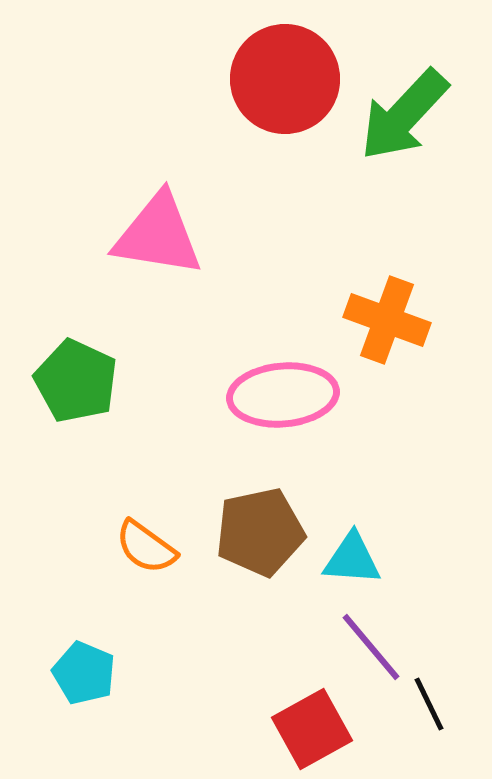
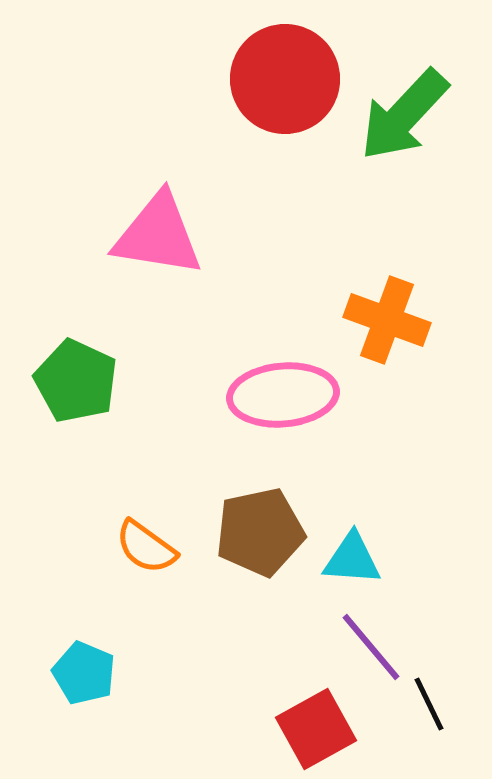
red square: moved 4 px right
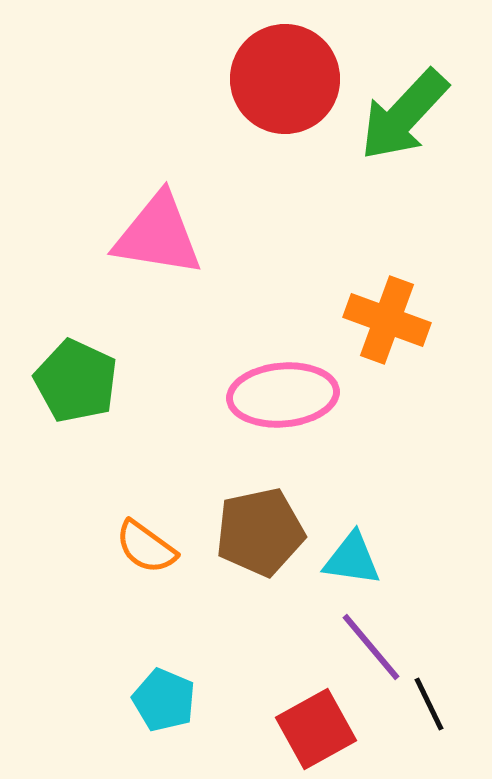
cyan triangle: rotated 4 degrees clockwise
cyan pentagon: moved 80 px right, 27 px down
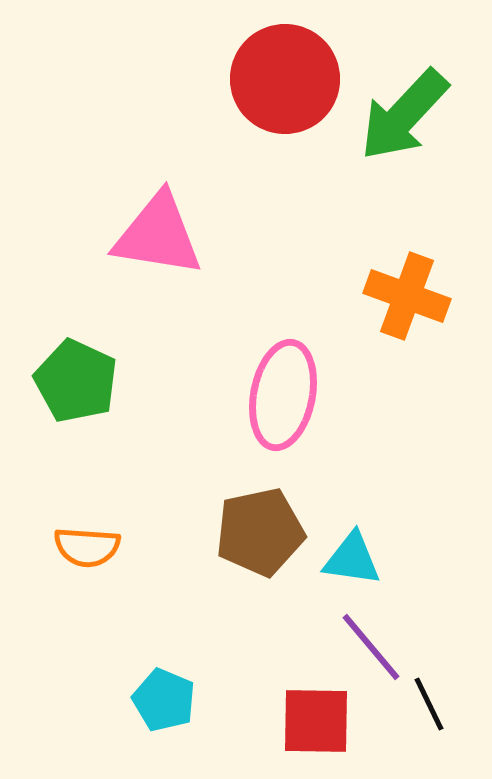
orange cross: moved 20 px right, 24 px up
pink ellipse: rotated 74 degrees counterclockwise
orange semicircle: moved 59 px left; rotated 32 degrees counterclockwise
red square: moved 8 px up; rotated 30 degrees clockwise
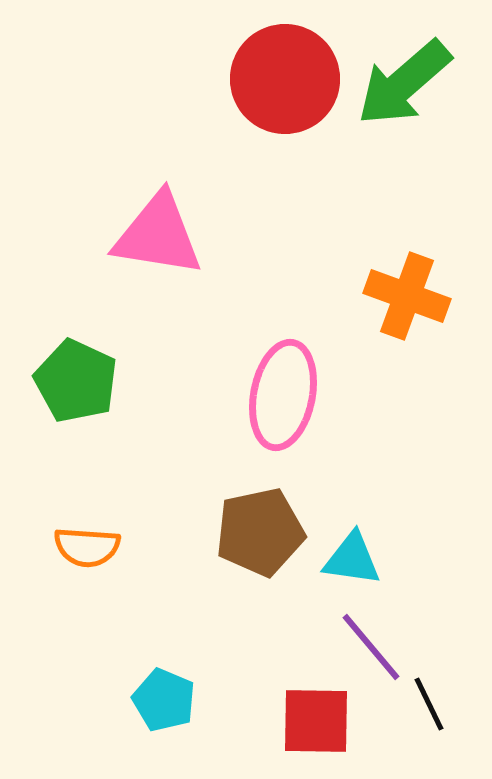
green arrow: moved 32 px up; rotated 6 degrees clockwise
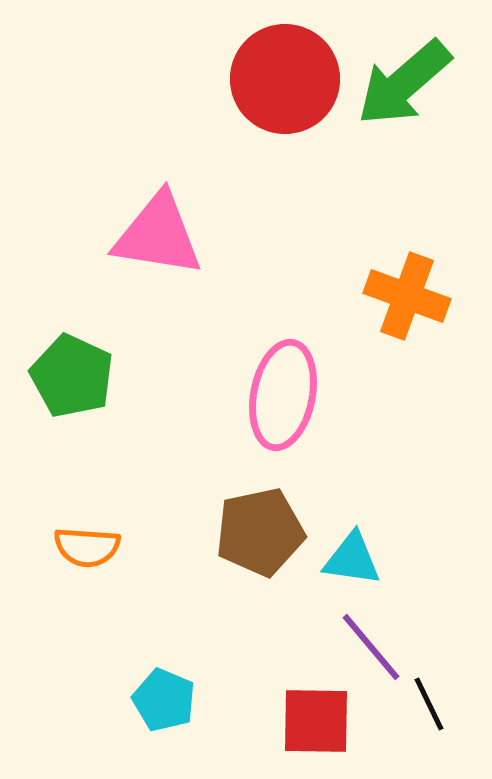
green pentagon: moved 4 px left, 5 px up
